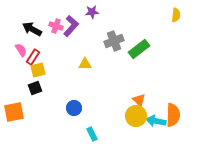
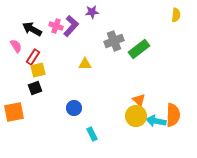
pink semicircle: moved 5 px left, 4 px up
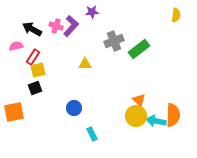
pink semicircle: rotated 72 degrees counterclockwise
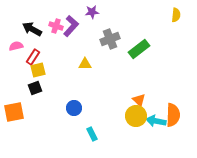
gray cross: moved 4 px left, 2 px up
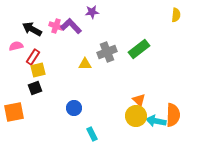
purple L-shape: rotated 85 degrees counterclockwise
gray cross: moved 3 px left, 13 px down
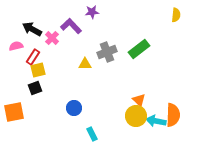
pink cross: moved 4 px left, 12 px down; rotated 24 degrees clockwise
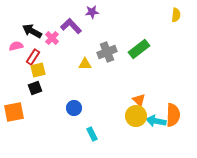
black arrow: moved 2 px down
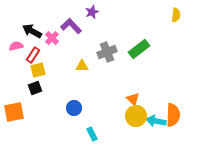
purple star: rotated 16 degrees counterclockwise
red rectangle: moved 2 px up
yellow triangle: moved 3 px left, 2 px down
orange triangle: moved 6 px left, 1 px up
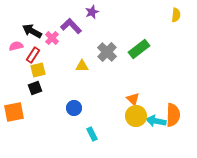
gray cross: rotated 24 degrees counterclockwise
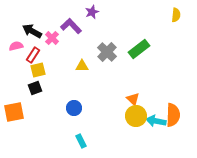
cyan rectangle: moved 11 px left, 7 px down
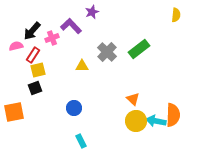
black arrow: rotated 78 degrees counterclockwise
pink cross: rotated 24 degrees clockwise
yellow circle: moved 5 px down
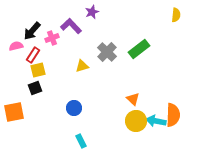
yellow triangle: rotated 16 degrees counterclockwise
